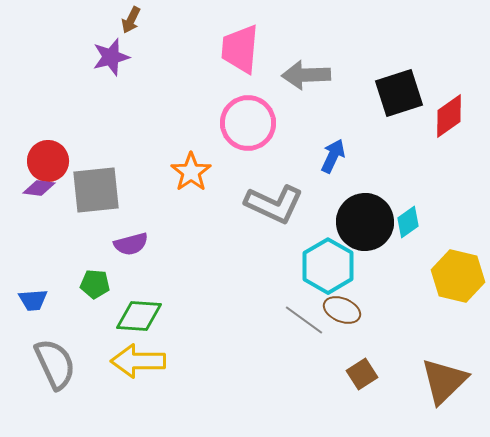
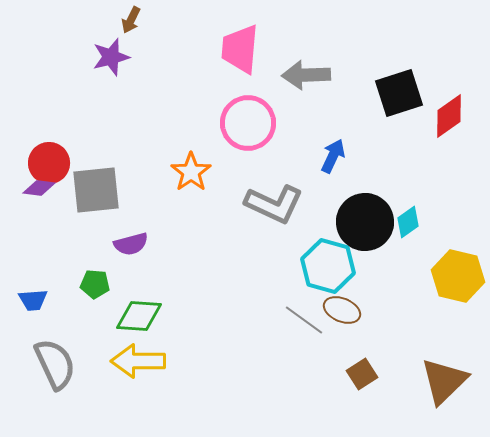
red circle: moved 1 px right, 2 px down
cyan hexagon: rotated 14 degrees counterclockwise
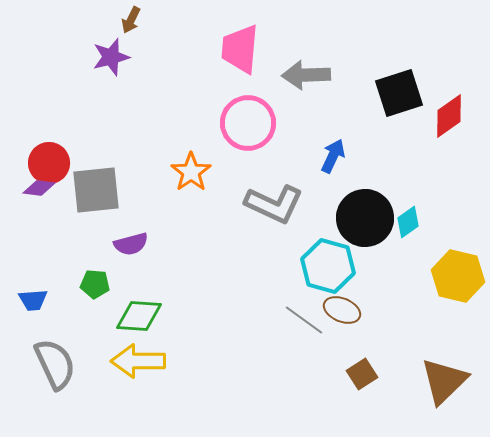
black circle: moved 4 px up
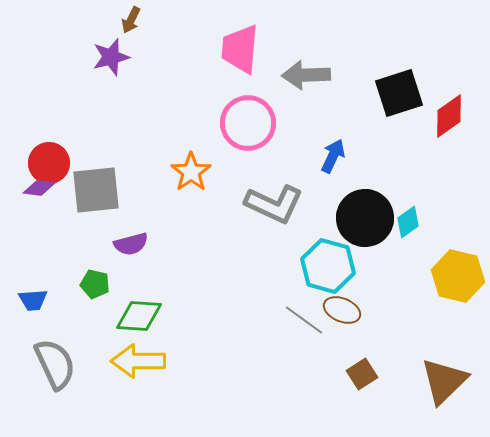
green pentagon: rotated 8 degrees clockwise
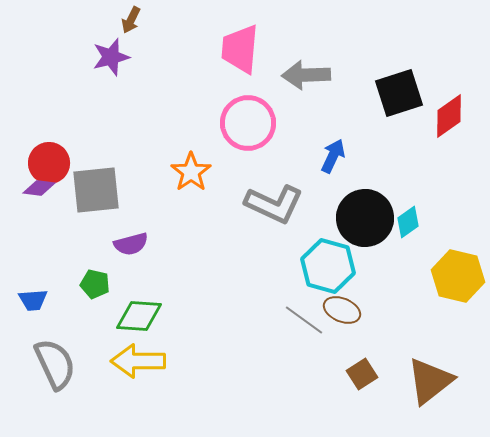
brown triangle: moved 14 px left; rotated 6 degrees clockwise
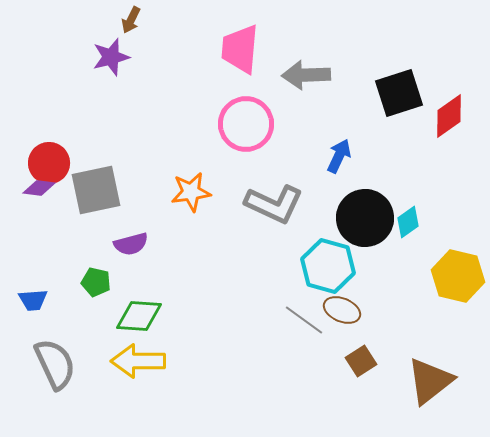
pink circle: moved 2 px left, 1 px down
blue arrow: moved 6 px right
orange star: moved 20 px down; rotated 27 degrees clockwise
gray square: rotated 6 degrees counterclockwise
green pentagon: moved 1 px right, 2 px up
brown square: moved 1 px left, 13 px up
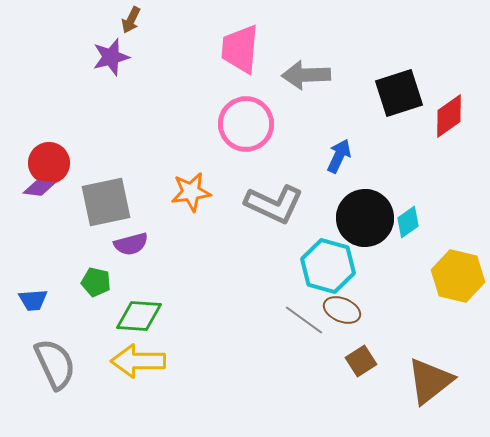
gray square: moved 10 px right, 12 px down
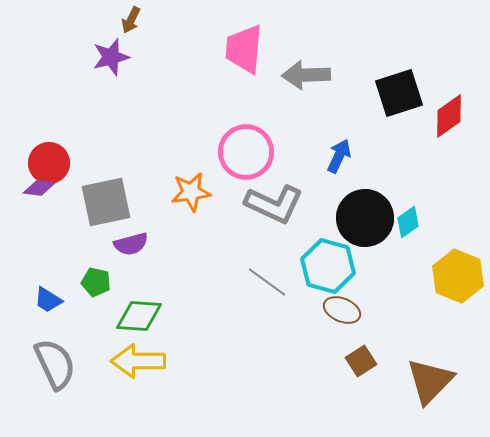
pink trapezoid: moved 4 px right
pink circle: moved 28 px down
yellow hexagon: rotated 9 degrees clockwise
blue trapezoid: moved 15 px right; rotated 36 degrees clockwise
gray line: moved 37 px left, 38 px up
brown triangle: rotated 8 degrees counterclockwise
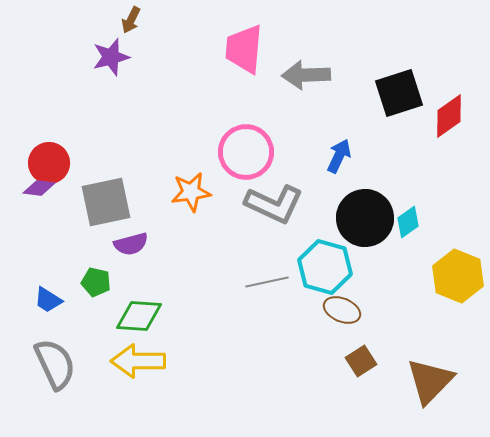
cyan hexagon: moved 3 px left, 1 px down
gray line: rotated 48 degrees counterclockwise
